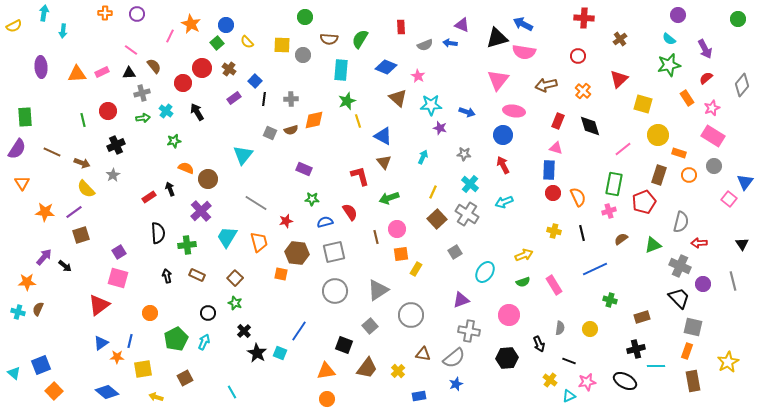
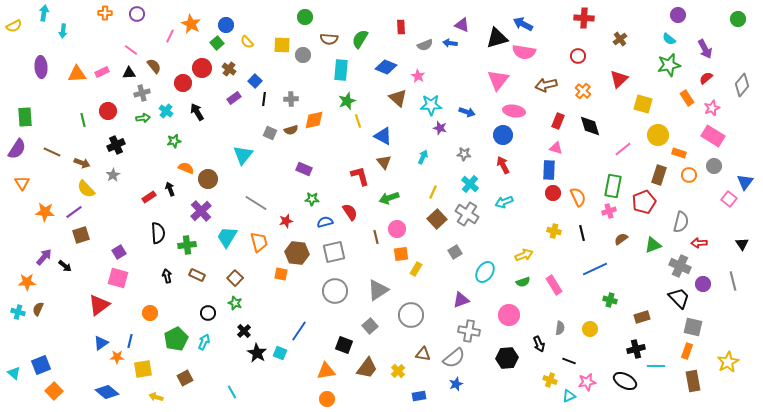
green rectangle at (614, 184): moved 1 px left, 2 px down
yellow cross at (550, 380): rotated 16 degrees counterclockwise
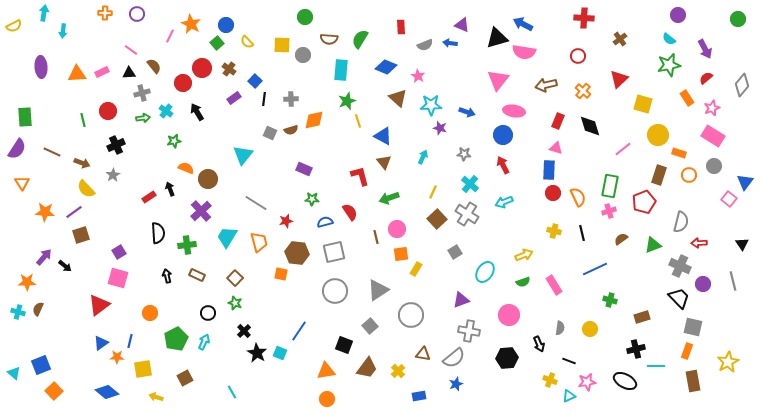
green rectangle at (613, 186): moved 3 px left
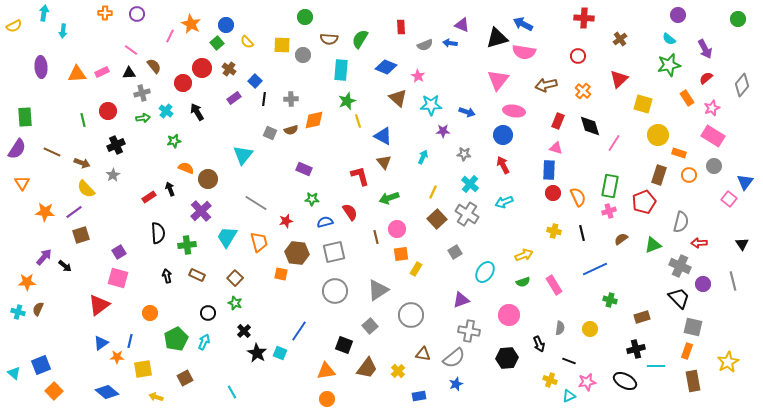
purple star at (440, 128): moved 3 px right, 3 px down; rotated 16 degrees counterclockwise
pink line at (623, 149): moved 9 px left, 6 px up; rotated 18 degrees counterclockwise
